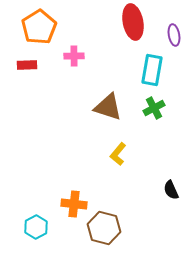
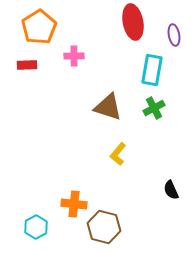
brown hexagon: moved 1 px up
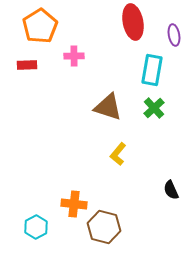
orange pentagon: moved 1 px right, 1 px up
green cross: rotated 15 degrees counterclockwise
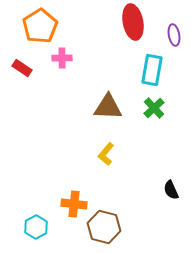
pink cross: moved 12 px left, 2 px down
red rectangle: moved 5 px left, 3 px down; rotated 36 degrees clockwise
brown triangle: rotated 16 degrees counterclockwise
yellow L-shape: moved 12 px left
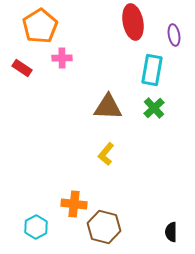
black semicircle: moved 42 px down; rotated 24 degrees clockwise
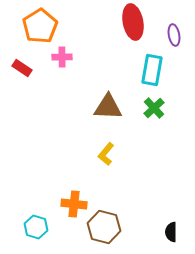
pink cross: moved 1 px up
cyan hexagon: rotated 15 degrees counterclockwise
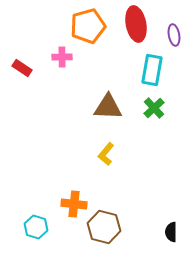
red ellipse: moved 3 px right, 2 px down
orange pentagon: moved 48 px right; rotated 16 degrees clockwise
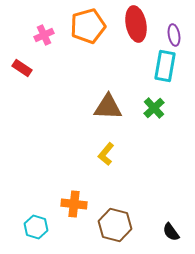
pink cross: moved 18 px left, 22 px up; rotated 24 degrees counterclockwise
cyan rectangle: moved 13 px right, 4 px up
brown hexagon: moved 11 px right, 2 px up
black semicircle: rotated 36 degrees counterclockwise
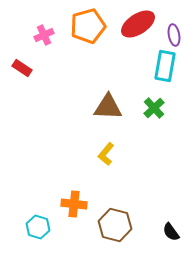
red ellipse: moved 2 px right; rotated 68 degrees clockwise
cyan hexagon: moved 2 px right
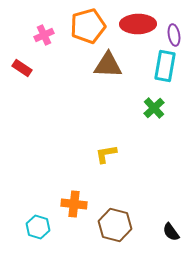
red ellipse: rotated 32 degrees clockwise
brown triangle: moved 42 px up
yellow L-shape: rotated 40 degrees clockwise
